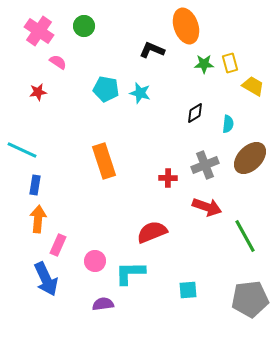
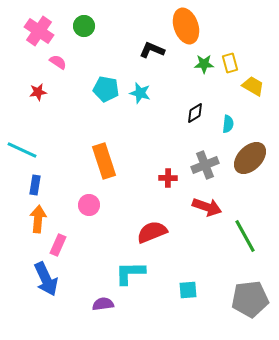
pink circle: moved 6 px left, 56 px up
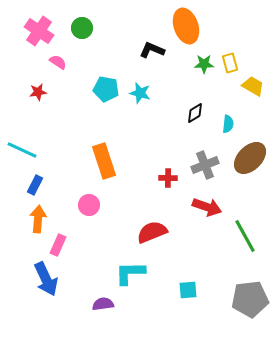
green circle: moved 2 px left, 2 px down
blue rectangle: rotated 18 degrees clockwise
